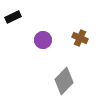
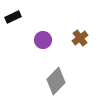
brown cross: rotated 28 degrees clockwise
gray diamond: moved 8 px left
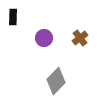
black rectangle: rotated 63 degrees counterclockwise
purple circle: moved 1 px right, 2 px up
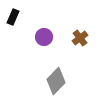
black rectangle: rotated 21 degrees clockwise
purple circle: moved 1 px up
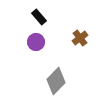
black rectangle: moved 26 px right; rotated 63 degrees counterclockwise
purple circle: moved 8 px left, 5 px down
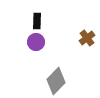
black rectangle: moved 2 px left, 4 px down; rotated 42 degrees clockwise
brown cross: moved 7 px right
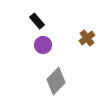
black rectangle: rotated 42 degrees counterclockwise
purple circle: moved 7 px right, 3 px down
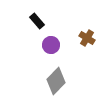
brown cross: rotated 21 degrees counterclockwise
purple circle: moved 8 px right
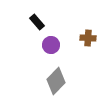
black rectangle: moved 1 px down
brown cross: moved 1 px right; rotated 28 degrees counterclockwise
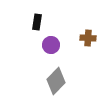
black rectangle: rotated 49 degrees clockwise
